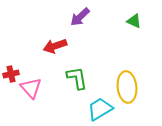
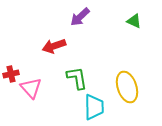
red arrow: moved 1 px left
yellow ellipse: rotated 12 degrees counterclockwise
cyan trapezoid: moved 6 px left, 2 px up; rotated 120 degrees clockwise
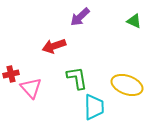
yellow ellipse: moved 2 px up; rotated 52 degrees counterclockwise
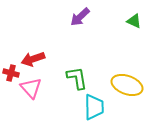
red arrow: moved 21 px left, 13 px down
red cross: moved 1 px up; rotated 28 degrees clockwise
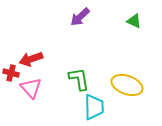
red arrow: moved 2 px left
green L-shape: moved 2 px right, 1 px down
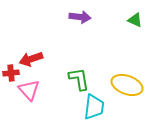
purple arrow: rotated 130 degrees counterclockwise
green triangle: moved 1 px right, 1 px up
red cross: rotated 21 degrees counterclockwise
pink triangle: moved 2 px left, 2 px down
cyan trapezoid: rotated 8 degrees clockwise
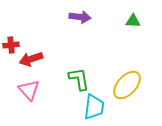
green triangle: moved 2 px left, 1 px down; rotated 21 degrees counterclockwise
red cross: moved 28 px up
yellow ellipse: rotated 68 degrees counterclockwise
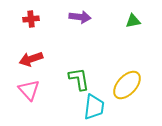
green triangle: rotated 14 degrees counterclockwise
red cross: moved 20 px right, 26 px up
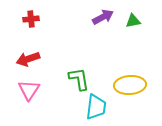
purple arrow: moved 23 px right; rotated 35 degrees counterclockwise
red arrow: moved 3 px left
yellow ellipse: moved 3 px right; rotated 44 degrees clockwise
pink triangle: rotated 15 degrees clockwise
cyan trapezoid: moved 2 px right
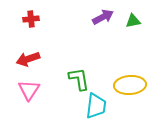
cyan trapezoid: moved 1 px up
